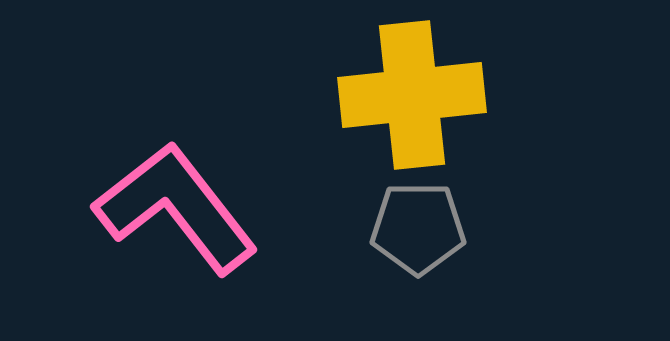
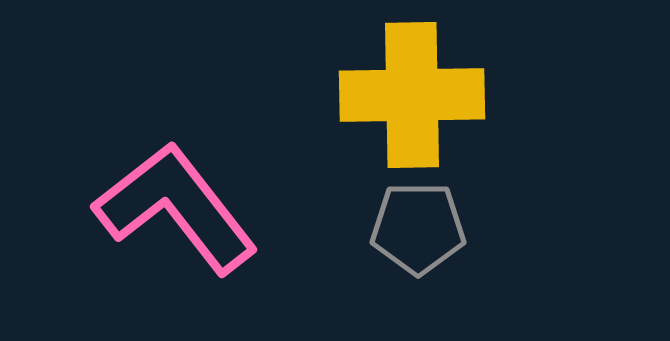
yellow cross: rotated 5 degrees clockwise
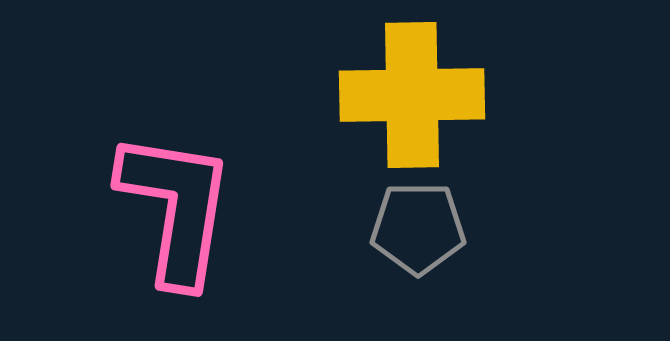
pink L-shape: rotated 47 degrees clockwise
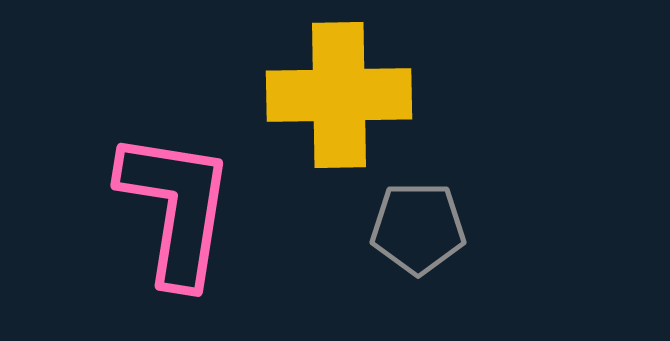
yellow cross: moved 73 px left
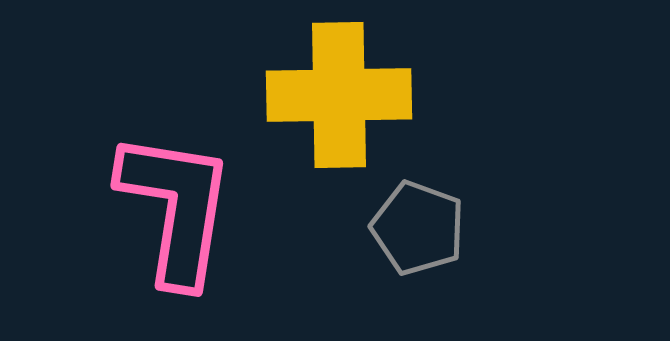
gray pentagon: rotated 20 degrees clockwise
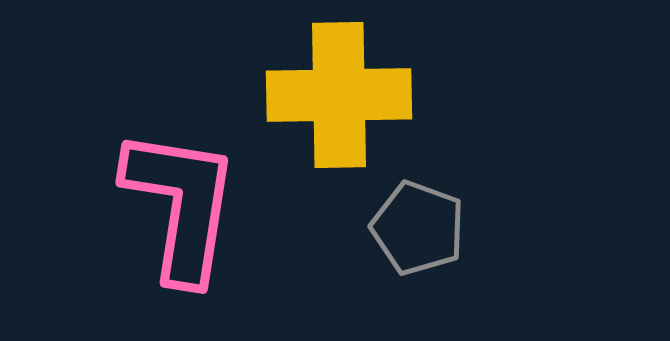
pink L-shape: moved 5 px right, 3 px up
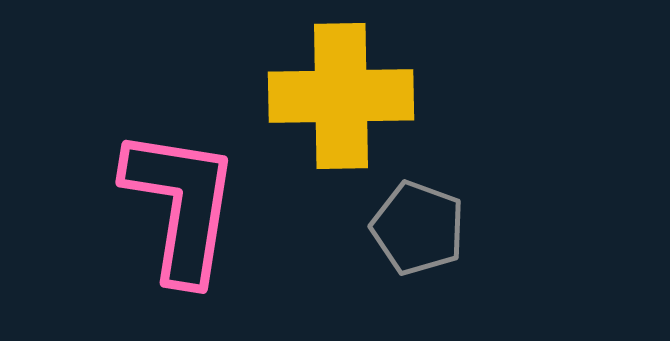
yellow cross: moved 2 px right, 1 px down
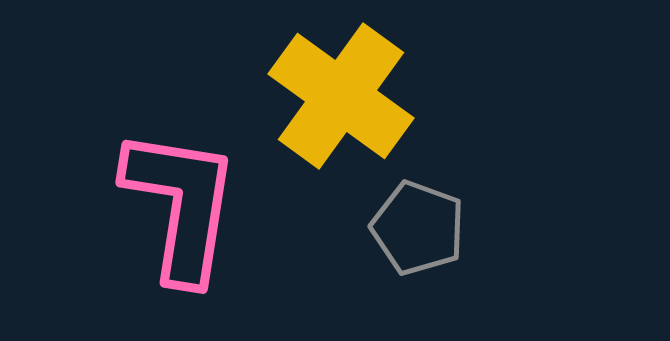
yellow cross: rotated 37 degrees clockwise
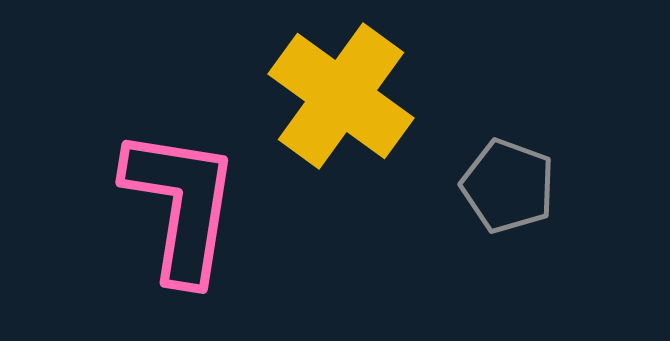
gray pentagon: moved 90 px right, 42 px up
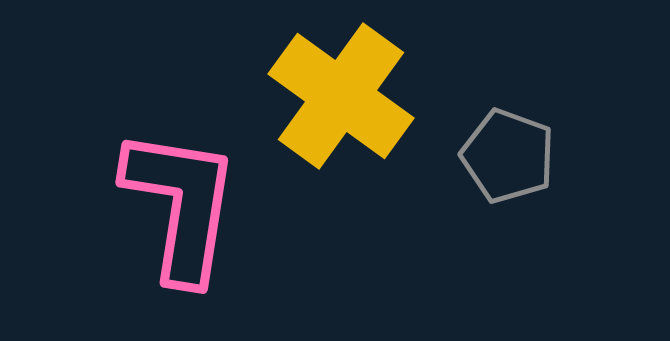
gray pentagon: moved 30 px up
